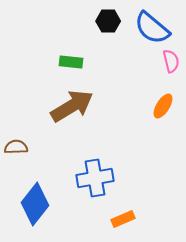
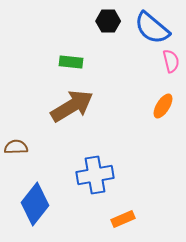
blue cross: moved 3 px up
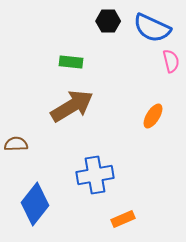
blue semicircle: rotated 15 degrees counterclockwise
orange ellipse: moved 10 px left, 10 px down
brown semicircle: moved 3 px up
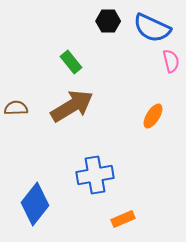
green rectangle: rotated 45 degrees clockwise
brown semicircle: moved 36 px up
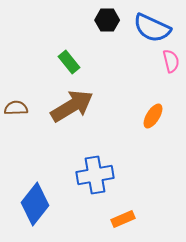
black hexagon: moved 1 px left, 1 px up
green rectangle: moved 2 px left
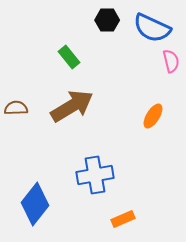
green rectangle: moved 5 px up
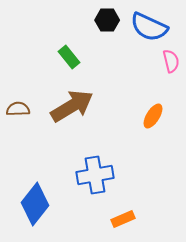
blue semicircle: moved 3 px left, 1 px up
brown semicircle: moved 2 px right, 1 px down
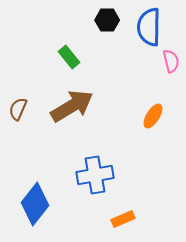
blue semicircle: rotated 66 degrees clockwise
brown semicircle: rotated 65 degrees counterclockwise
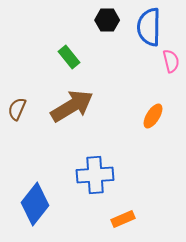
brown semicircle: moved 1 px left
blue cross: rotated 6 degrees clockwise
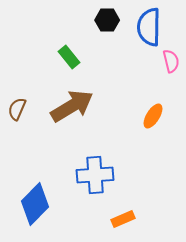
blue diamond: rotated 6 degrees clockwise
